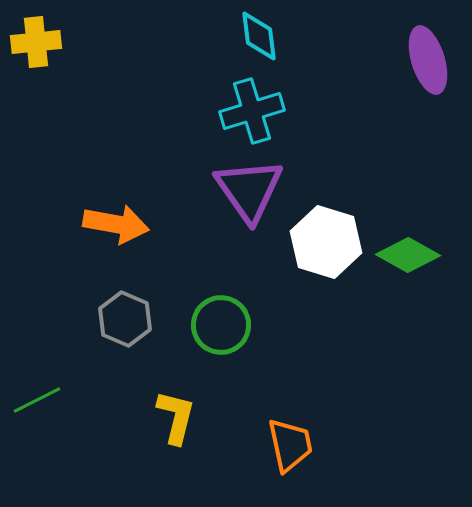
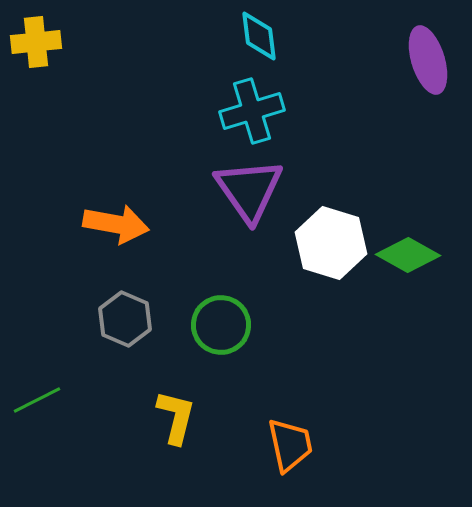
white hexagon: moved 5 px right, 1 px down
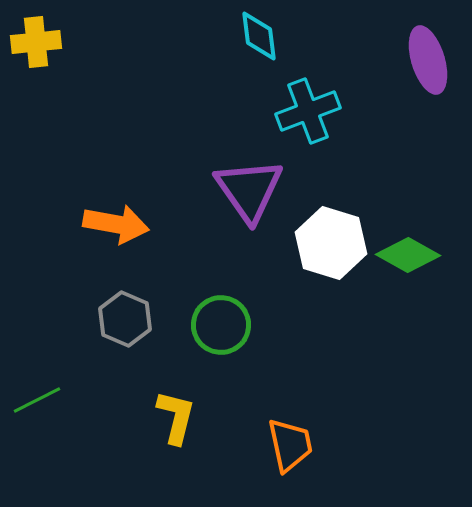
cyan cross: moved 56 px right; rotated 4 degrees counterclockwise
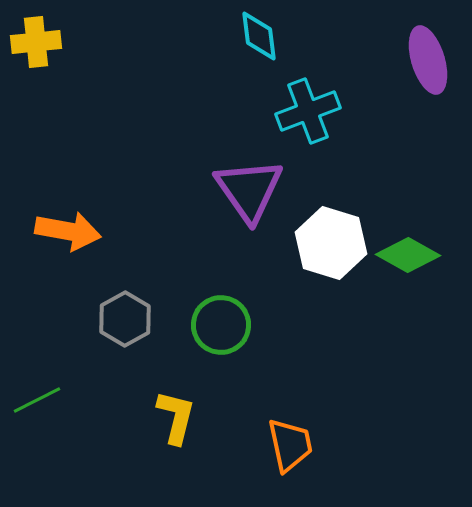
orange arrow: moved 48 px left, 7 px down
gray hexagon: rotated 8 degrees clockwise
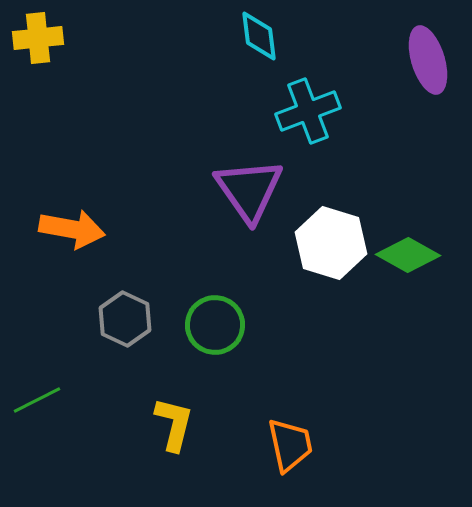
yellow cross: moved 2 px right, 4 px up
orange arrow: moved 4 px right, 2 px up
gray hexagon: rotated 6 degrees counterclockwise
green circle: moved 6 px left
yellow L-shape: moved 2 px left, 7 px down
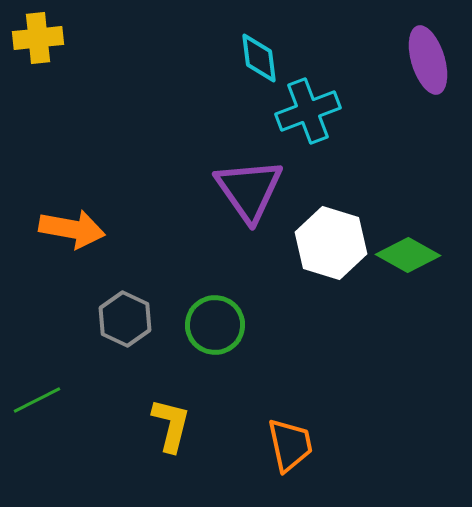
cyan diamond: moved 22 px down
yellow L-shape: moved 3 px left, 1 px down
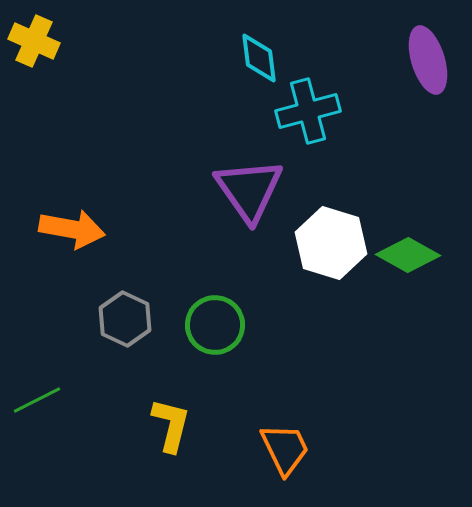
yellow cross: moved 4 px left, 3 px down; rotated 30 degrees clockwise
cyan cross: rotated 6 degrees clockwise
orange trapezoid: moved 5 px left, 4 px down; rotated 14 degrees counterclockwise
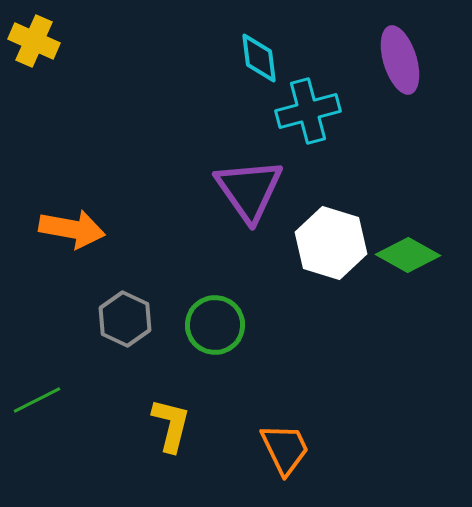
purple ellipse: moved 28 px left
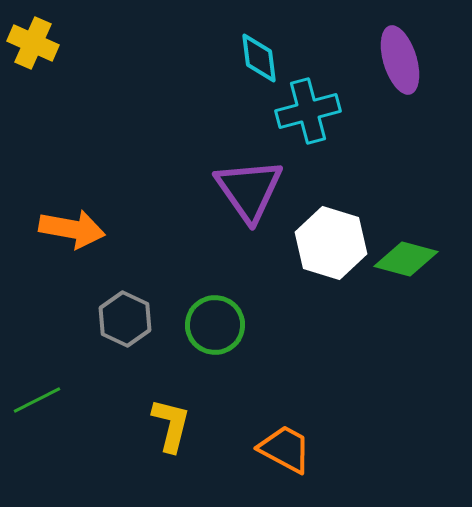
yellow cross: moved 1 px left, 2 px down
green diamond: moved 2 px left, 4 px down; rotated 14 degrees counterclockwise
orange trapezoid: rotated 36 degrees counterclockwise
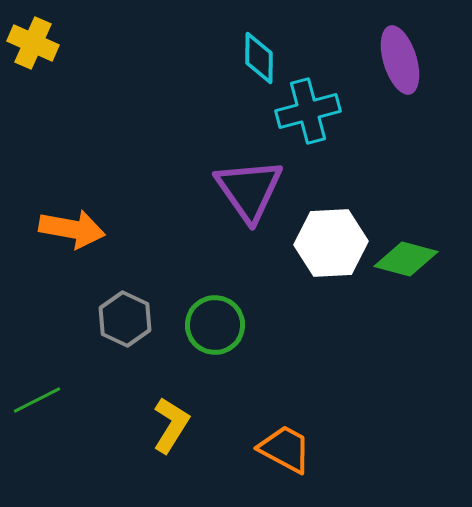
cyan diamond: rotated 8 degrees clockwise
white hexagon: rotated 20 degrees counterclockwise
yellow L-shape: rotated 18 degrees clockwise
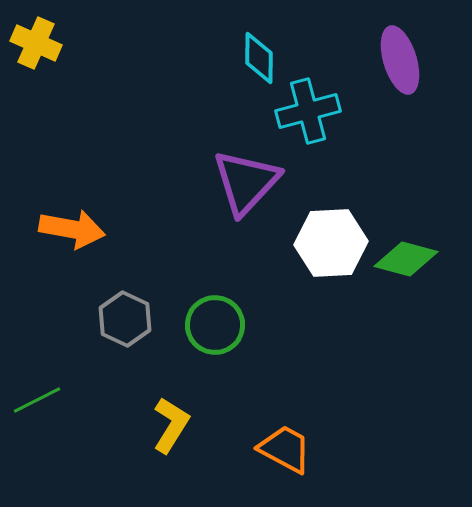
yellow cross: moved 3 px right
purple triangle: moved 3 px left, 8 px up; rotated 18 degrees clockwise
